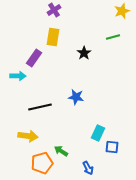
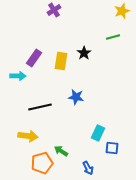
yellow rectangle: moved 8 px right, 24 px down
blue square: moved 1 px down
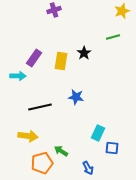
purple cross: rotated 16 degrees clockwise
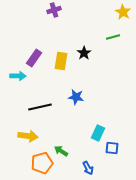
yellow star: moved 1 px right, 1 px down; rotated 21 degrees counterclockwise
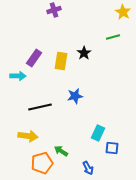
blue star: moved 1 px left, 1 px up; rotated 21 degrees counterclockwise
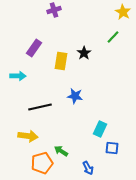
green line: rotated 32 degrees counterclockwise
purple rectangle: moved 10 px up
blue star: rotated 21 degrees clockwise
cyan rectangle: moved 2 px right, 4 px up
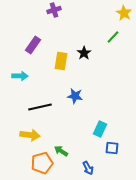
yellow star: moved 1 px right, 1 px down
purple rectangle: moved 1 px left, 3 px up
cyan arrow: moved 2 px right
yellow arrow: moved 2 px right, 1 px up
